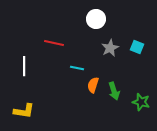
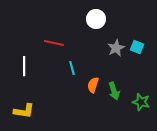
gray star: moved 6 px right
cyan line: moved 5 px left; rotated 64 degrees clockwise
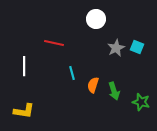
cyan line: moved 5 px down
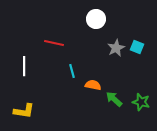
cyan line: moved 2 px up
orange semicircle: rotated 84 degrees clockwise
green arrow: moved 8 px down; rotated 150 degrees clockwise
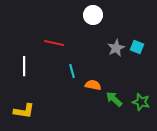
white circle: moved 3 px left, 4 px up
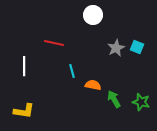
green arrow: rotated 18 degrees clockwise
